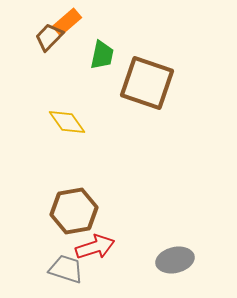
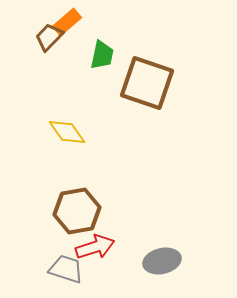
yellow diamond: moved 10 px down
brown hexagon: moved 3 px right
gray ellipse: moved 13 px left, 1 px down
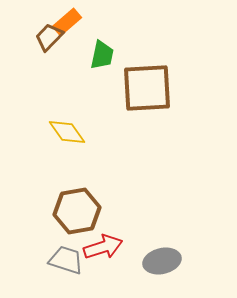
brown square: moved 5 px down; rotated 22 degrees counterclockwise
red arrow: moved 8 px right
gray trapezoid: moved 9 px up
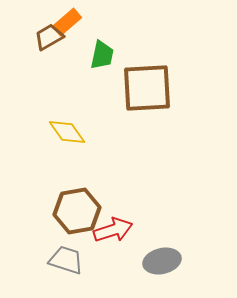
brown trapezoid: rotated 16 degrees clockwise
red arrow: moved 10 px right, 17 px up
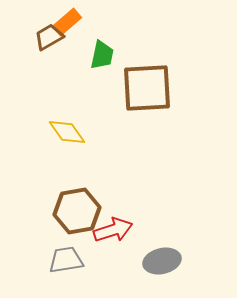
gray trapezoid: rotated 27 degrees counterclockwise
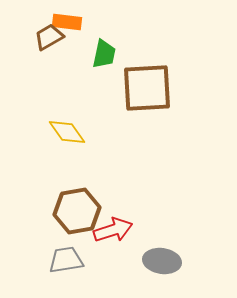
orange rectangle: rotated 48 degrees clockwise
green trapezoid: moved 2 px right, 1 px up
gray ellipse: rotated 21 degrees clockwise
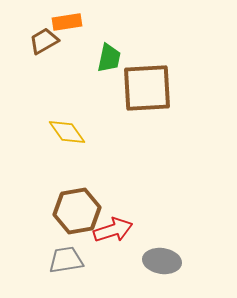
orange rectangle: rotated 16 degrees counterclockwise
brown trapezoid: moved 5 px left, 4 px down
green trapezoid: moved 5 px right, 4 px down
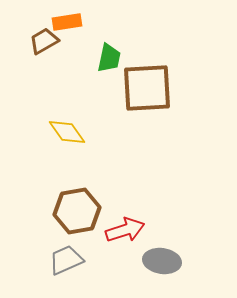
red arrow: moved 12 px right
gray trapezoid: rotated 15 degrees counterclockwise
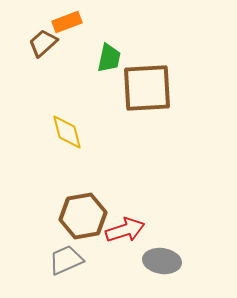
orange rectangle: rotated 12 degrees counterclockwise
brown trapezoid: moved 1 px left, 2 px down; rotated 12 degrees counterclockwise
yellow diamond: rotated 21 degrees clockwise
brown hexagon: moved 6 px right, 5 px down
